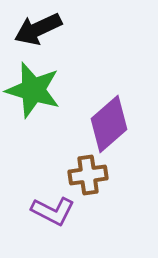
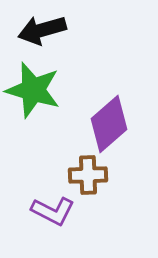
black arrow: moved 4 px right, 1 px down; rotated 9 degrees clockwise
brown cross: rotated 6 degrees clockwise
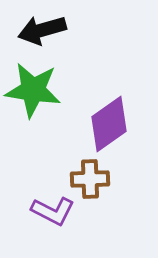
green star: rotated 8 degrees counterclockwise
purple diamond: rotated 6 degrees clockwise
brown cross: moved 2 px right, 4 px down
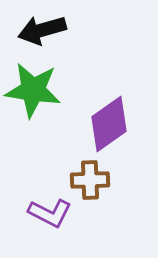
brown cross: moved 1 px down
purple L-shape: moved 3 px left, 2 px down
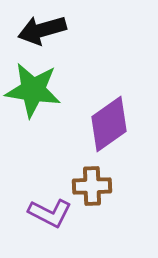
brown cross: moved 2 px right, 6 px down
